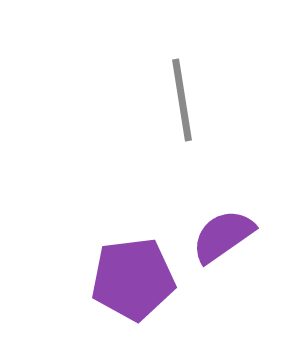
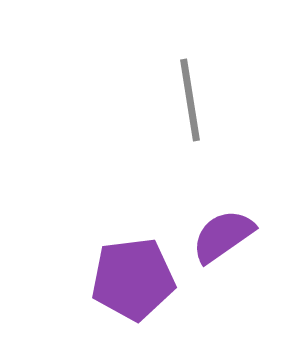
gray line: moved 8 px right
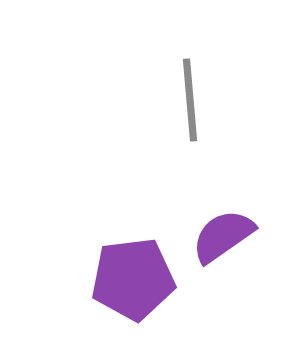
gray line: rotated 4 degrees clockwise
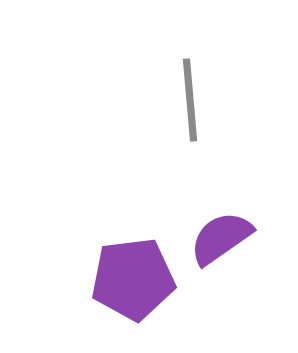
purple semicircle: moved 2 px left, 2 px down
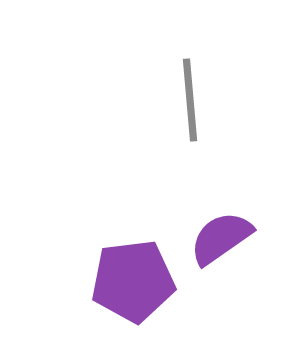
purple pentagon: moved 2 px down
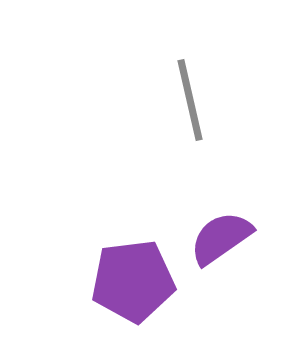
gray line: rotated 8 degrees counterclockwise
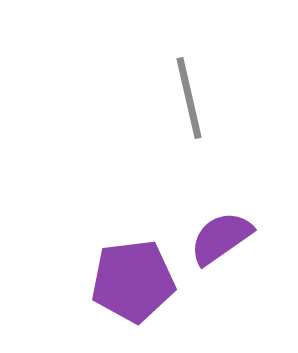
gray line: moved 1 px left, 2 px up
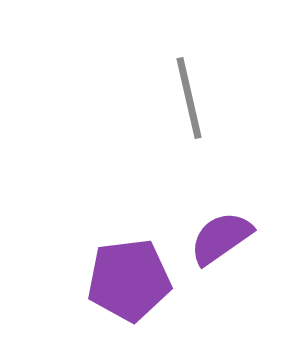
purple pentagon: moved 4 px left, 1 px up
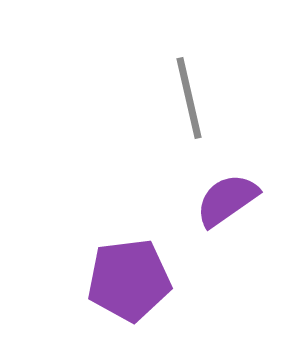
purple semicircle: moved 6 px right, 38 px up
